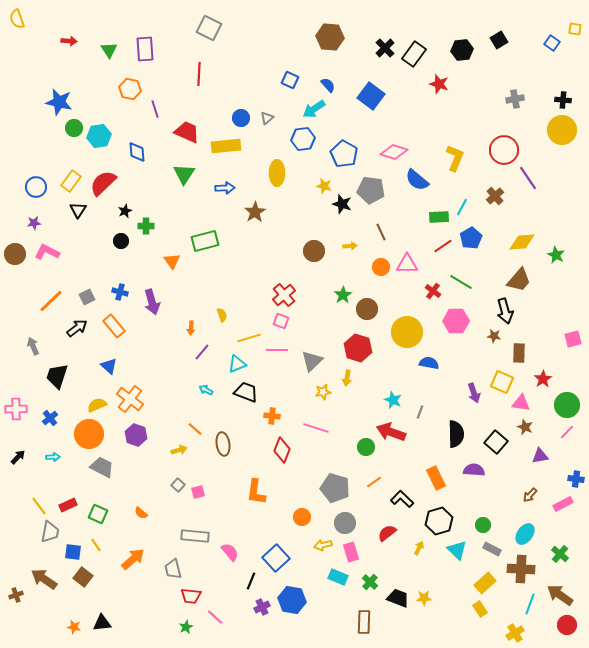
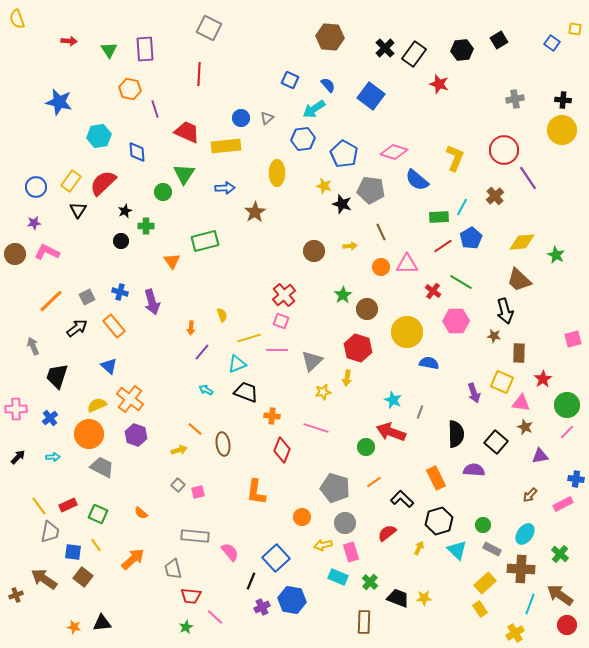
green circle at (74, 128): moved 89 px right, 64 px down
brown trapezoid at (519, 280): rotated 92 degrees clockwise
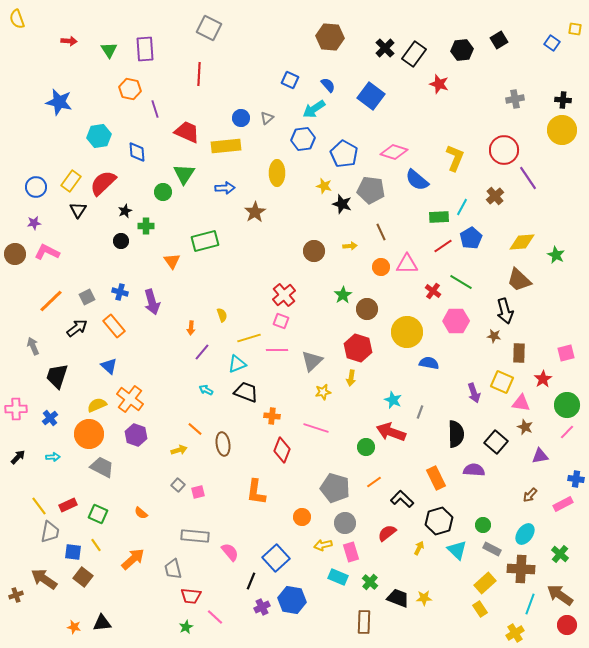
pink square at (573, 339): moved 7 px left, 14 px down
yellow arrow at (347, 378): moved 4 px right
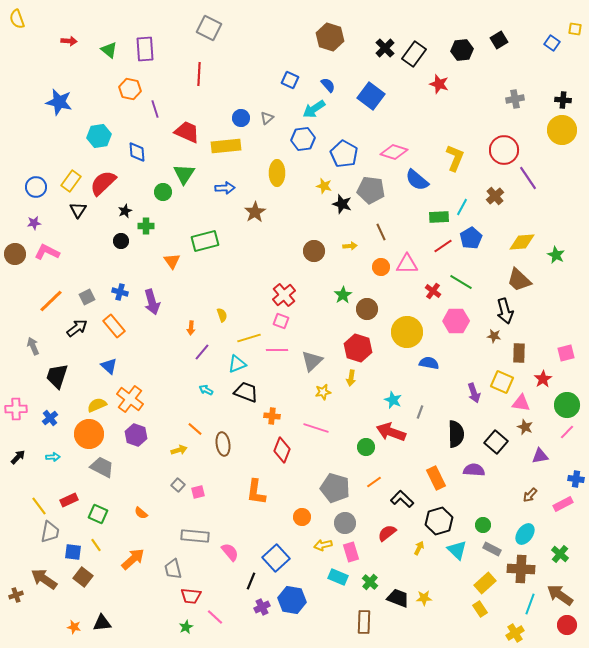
brown hexagon at (330, 37): rotated 12 degrees clockwise
green triangle at (109, 50): rotated 18 degrees counterclockwise
red rectangle at (68, 505): moved 1 px right, 5 px up
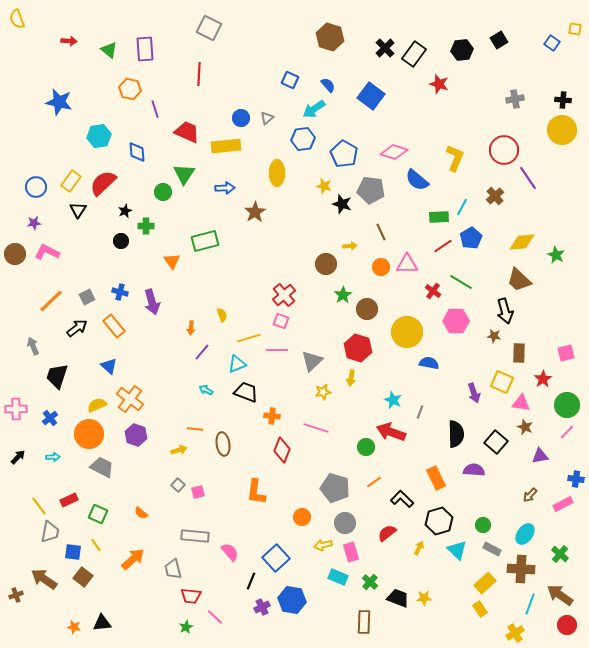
brown circle at (314, 251): moved 12 px right, 13 px down
orange line at (195, 429): rotated 35 degrees counterclockwise
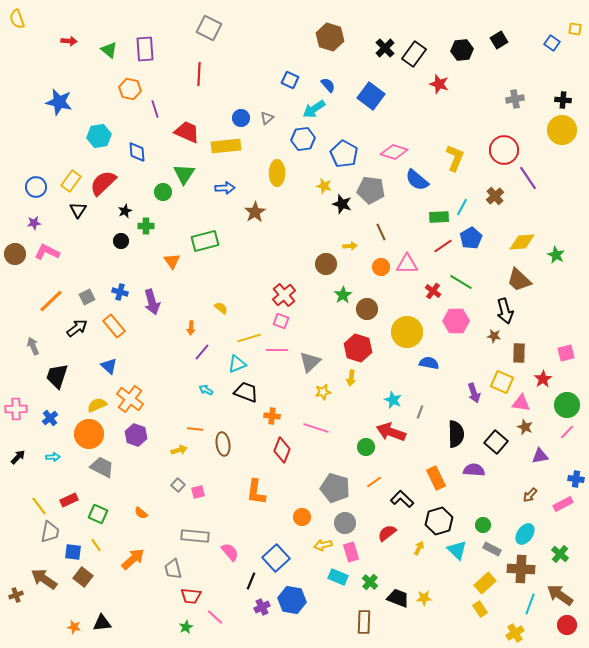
yellow semicircle at (222, 315): moved 1 px left, 7 px up; rotated 32 degrees counterclockwise
gray triangle at (312, 361): moved 2 px left, 1 px down
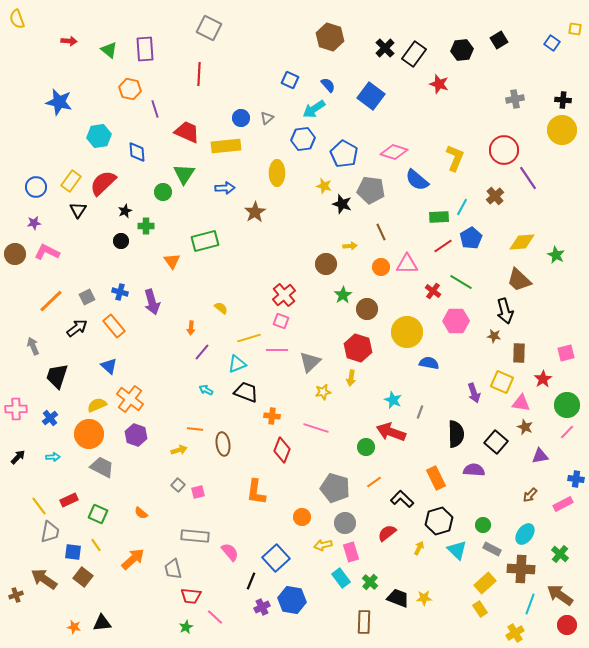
cyan rectangle at (338, 577): moved 3 px right, 1 px down; rotated 30 degrees clockwise
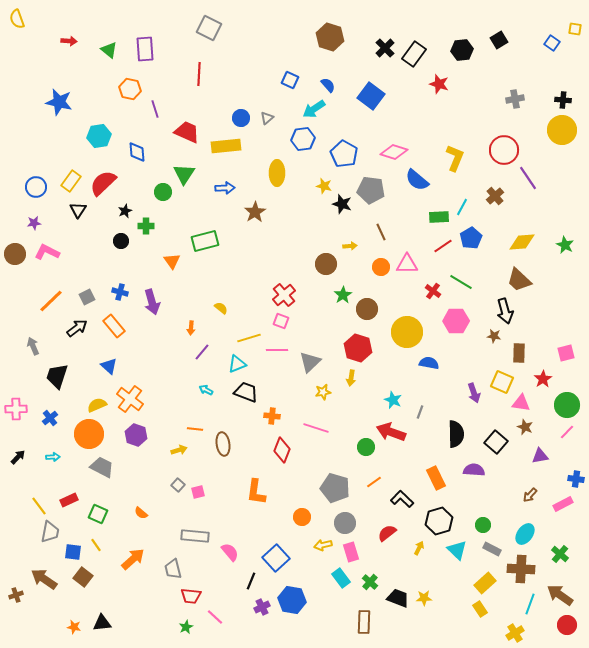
green star at (556, 255): moved 9 px right, 10 px up
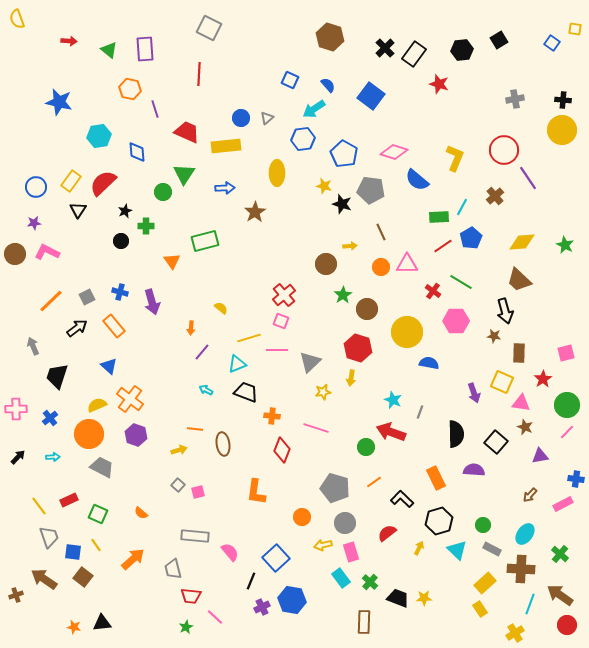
gray trapezoid at (50, 532): moved 1 px left, 5 px down; rotated 30 degrees counterclockwise
